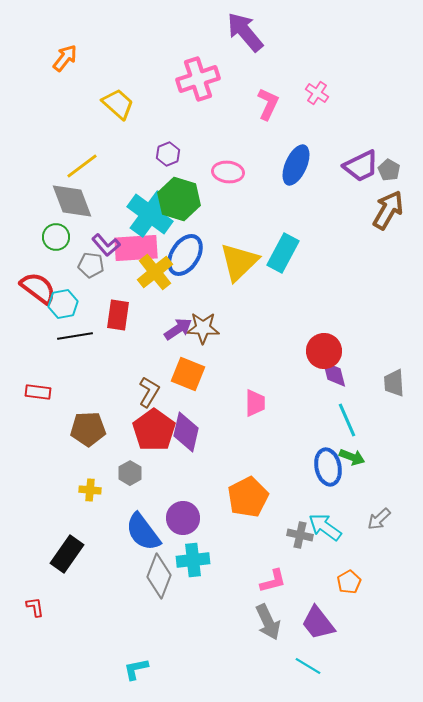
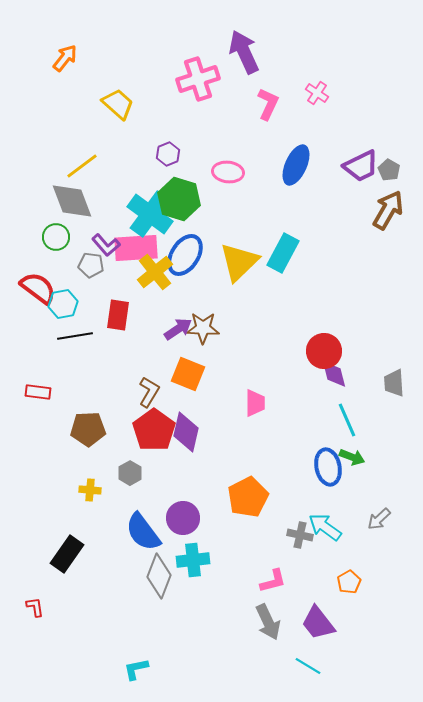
purple arrow at (245, 32): moved 1 px left, 20 px down; rotated 15 degrees clockwise
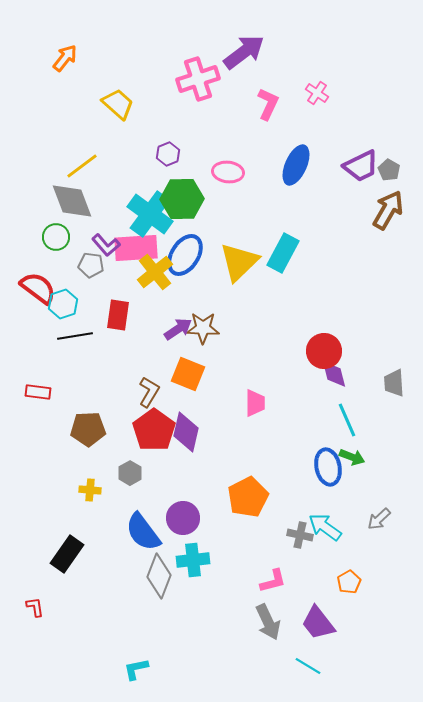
purple arrow at (244, 52): rotated 78 degrees clockwise
green hexagon at (179, 199): moved 3 px right; rotated 18 degrees counterclockwise
cyan hexagon at (63, 304): rotated 8 degrees counterclockwise
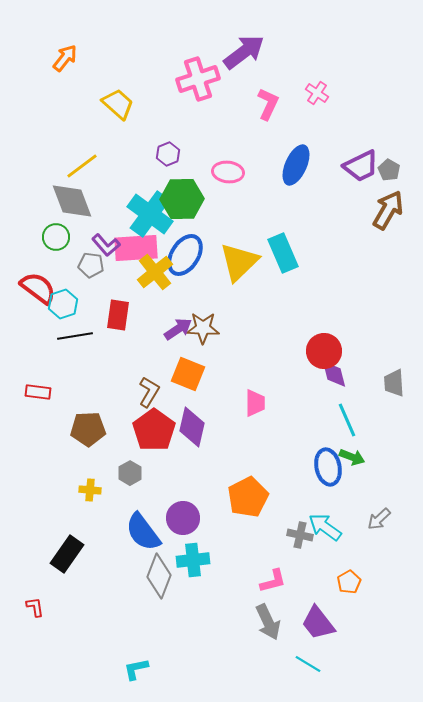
cyan rectangle at (283, 253): rotated 51 degrees counterclockwise
purple diamond at (186, 432): moved 6 px right, 5 px up
cyan line at (308, 666): moved 2 px up
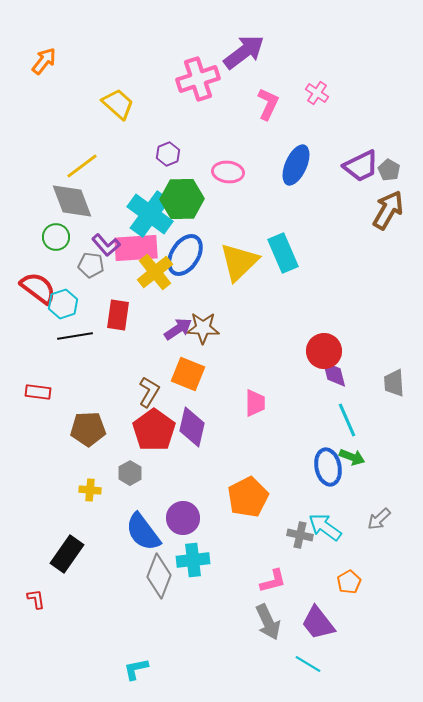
orange arrow at (65, 58): moved 21 px left, 3 px down
red L-shape at (35, 607): moved 1 px right, 8 px up
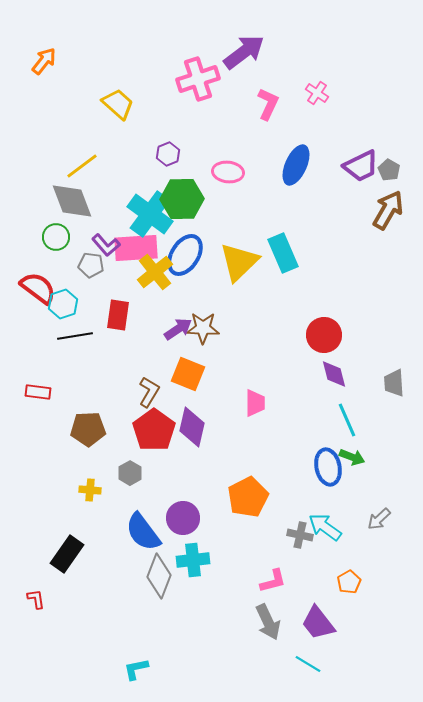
red circle at (324, 351): moved 16 px up
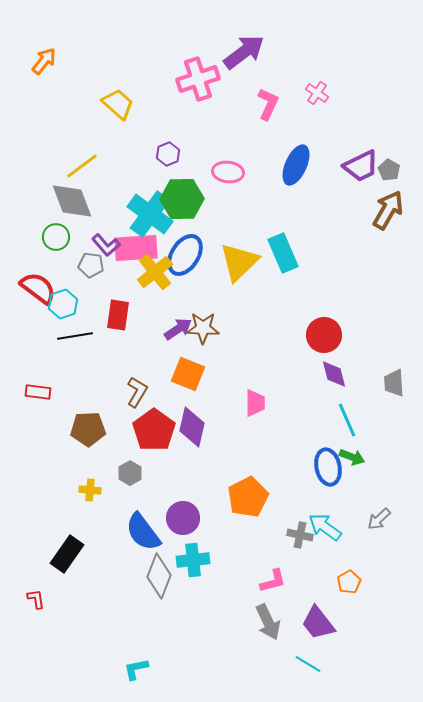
brown L-shape at (149, 392): moved 12 px left
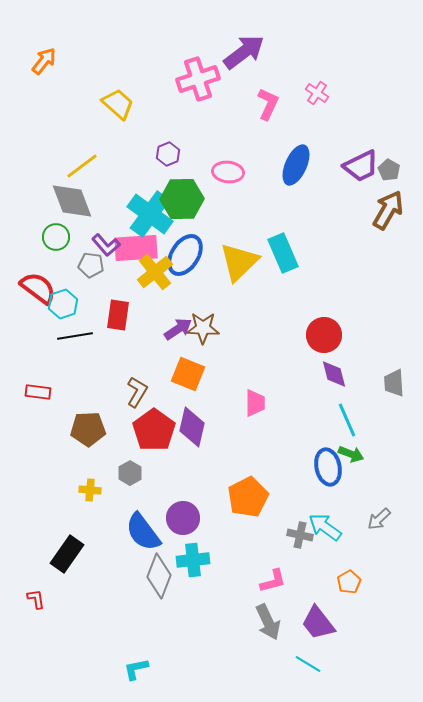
green arrow at (352, 457): moved 1 px left, 3 px up
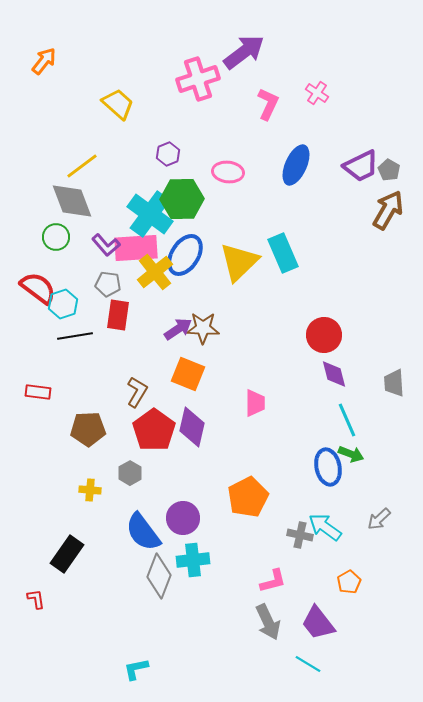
gray pentagon at (91, 265): moved 17 px right, 19 px down
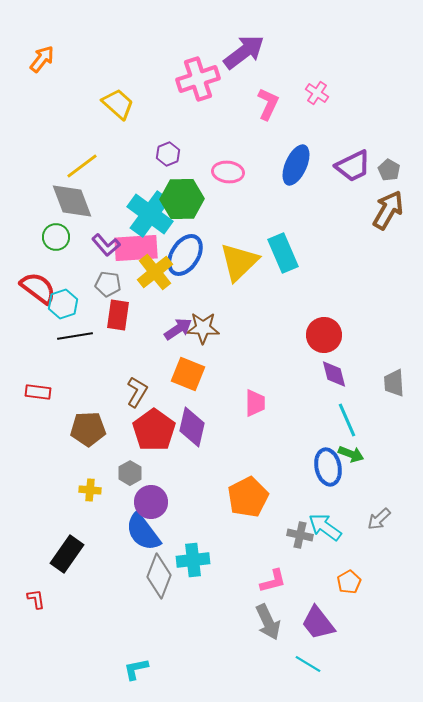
orange arrow at (44, 61): moved 2 px left, 2 px up
purple trapezoid at (361, 166): moved 8 px left
purple circle at (183, 518): moved 32 px left, 16 px up
